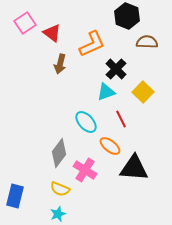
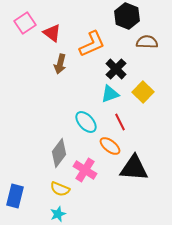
cyan triangle: moved 4 px right, 2 px down
red line: moved 1 px left, 3 px down
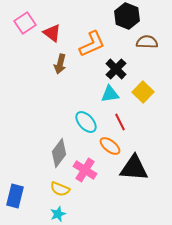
cyan triangle: rotated 12 degrees clockwise
